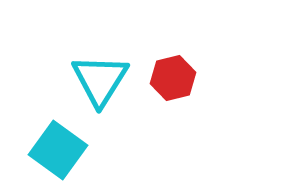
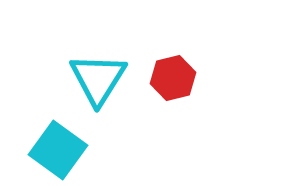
cyan triangle: moved 2 px left, 1 px up
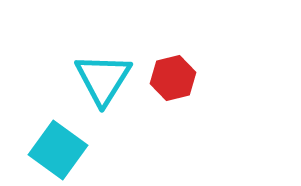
cyan triangle: moved 5 px right
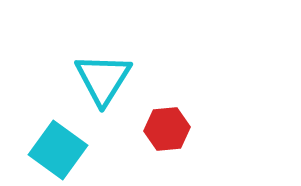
red hexagon: moved 6 px left, 51 px down; rotated 9 degrees clockwise
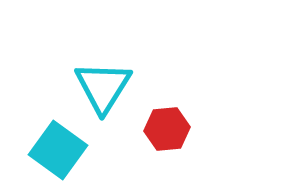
cyan triangle: moved 8 px down
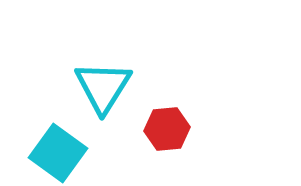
cyan square: moved 3 px down
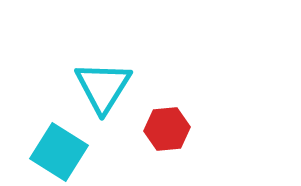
cyan square: moved 1 px right, 1 px up; rotated 4 degrees counterclockwise
